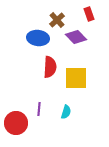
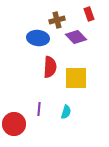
brown cross: rotated 28 degrees clockwise
red circle: moved 2 px left, 1 px down
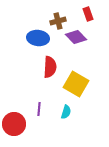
red rectangle: moved 1 px left
brown cross: moved 1 px right, 1 px down
yellow square: moved 6 px down; rotated 30 degrees clockwise
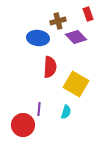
red circle: moved 9 px right, 1 px down
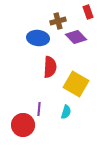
red rectangle: moved 2 px up
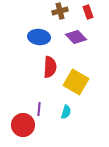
brown cross: moved 2 px right, 10 px up
blue ellipse: moved 1 px right, 1 px up
yellow square: moved 2 px up
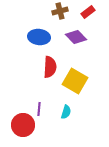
red rectangle: rotated 72 degrees clockwise
yellow square: moved 1 px left, 1 px up
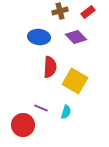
purple line: moved 2 px right, 1 px up; rotated 72 degrees counterclockwise
